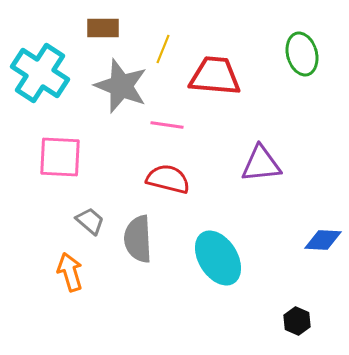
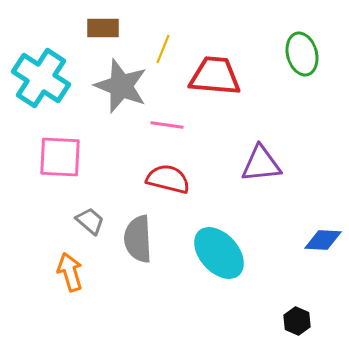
cyan cross: moved 1 px right, 5 px down
cyan ellipse: moved 1 px right, 5 px up; rotated 10 degrees counterclockwise
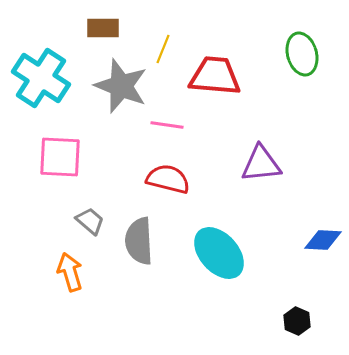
gray semicircle: moved 1 px right, 2 px down
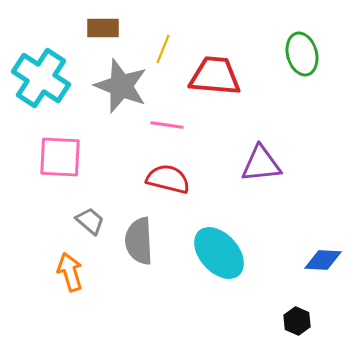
blue diamond: moved 20 px down
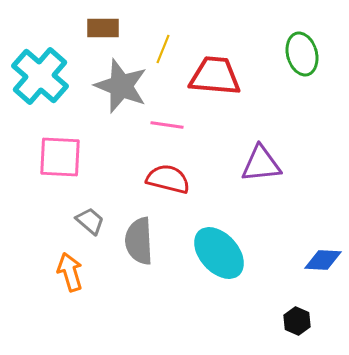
cyan cross: moved 1 px left, 2 px up; rotated 8 degrees clockwise
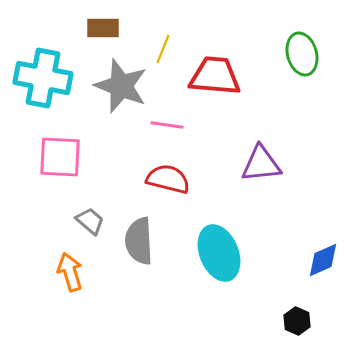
cyan cross: moved 3 px right, 2 px down; rotated 30 degrees counterclockwise
cyan ellipse: rotated 20 degrees clockwise
blue diamond: rotated 27 degrees counterclockwise
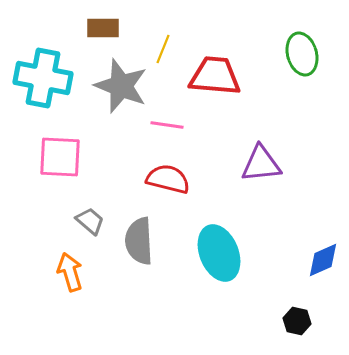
black hexagon: rotated 12 degrees counterclockwise
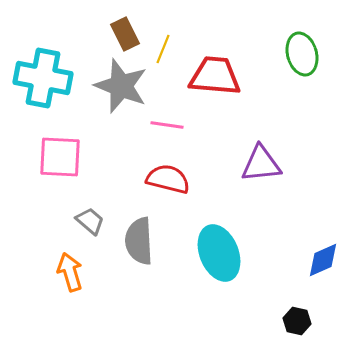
brown rectangle: moved 22 px right, 6 px down; rotated 64 degrees clockwise
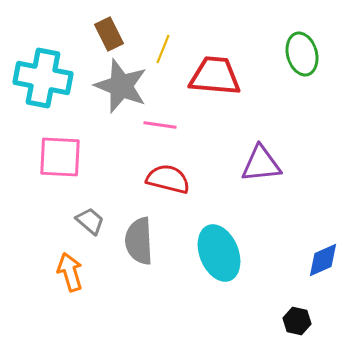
brown rectangle: moved 16 px left
pink line: moved 7 px left
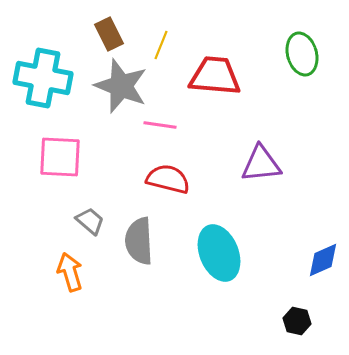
yellow line: moved 2 px left, 4 px up
